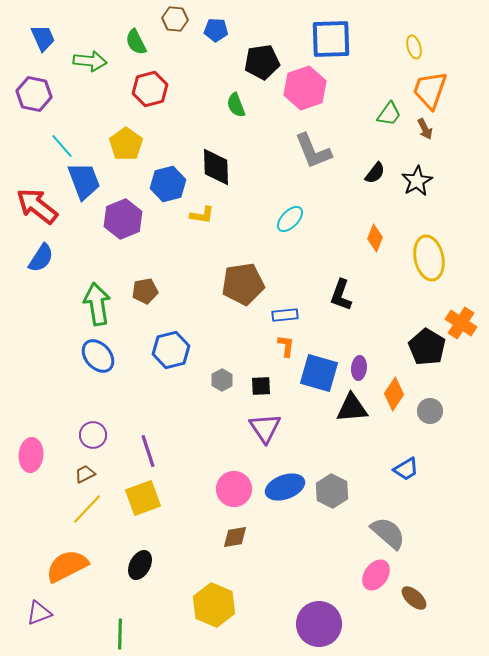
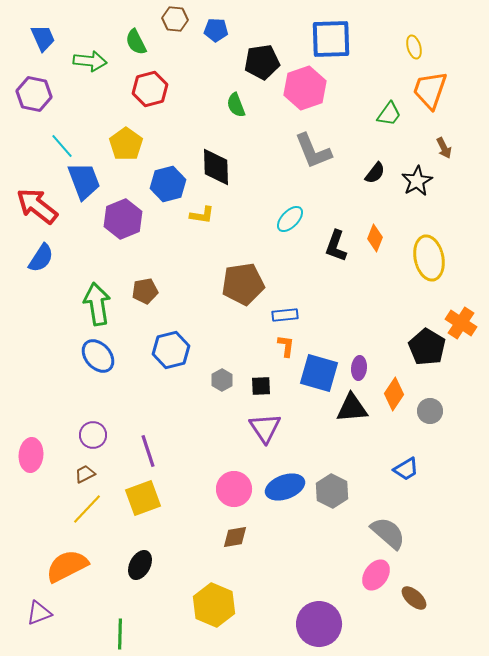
brown arrow at (425, 129): moved 19 px right, 19 px down
black L-shape at (341, 295): moved 5 px left, 49 px up
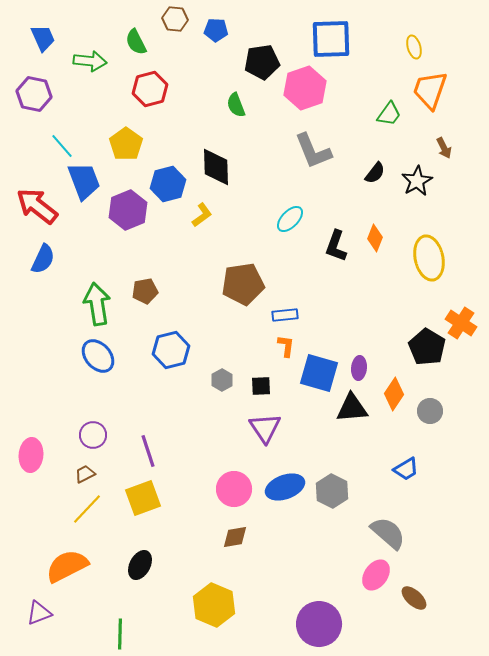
yellow L-shape at (202, 215): rotated 45 degrees counterclockwise
purple hexagon at (123, 219): moved 5 px right, 9 px up
blue semicircle at (41, 258): moved 2 px right, 1 px down; rotated 8 degrees counterclockwise
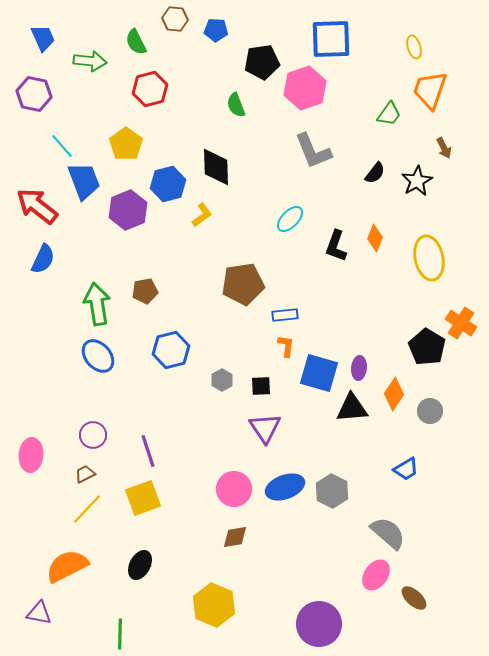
purple triangle at (39, 613): rotated 32 degrees clockwise
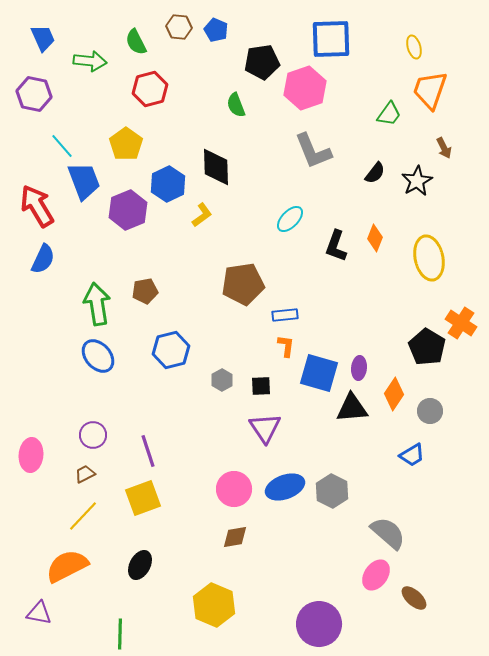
brown hexagon at (175, 19): moved 4 px right, 8 px down
blue pentagon at (216, 30): rotated 20 degrees clockwise
blue hexagon at (168, 184): rotated 12 degrees counterclockwise
red arrow at (37, 206): rotated 21 degrees clockwise
blue trapezoid at (406, 469): moved 6 px right, 14 px up
yellow line at (87, 509): moved 4 px left, 7 px down
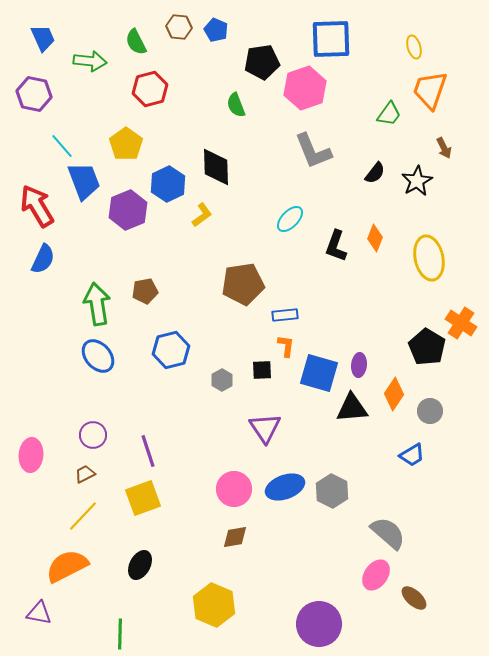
purple ellipse at (359, 368): moved 3 px up
black square at (261, 386): moved 1 px right, 16 px up
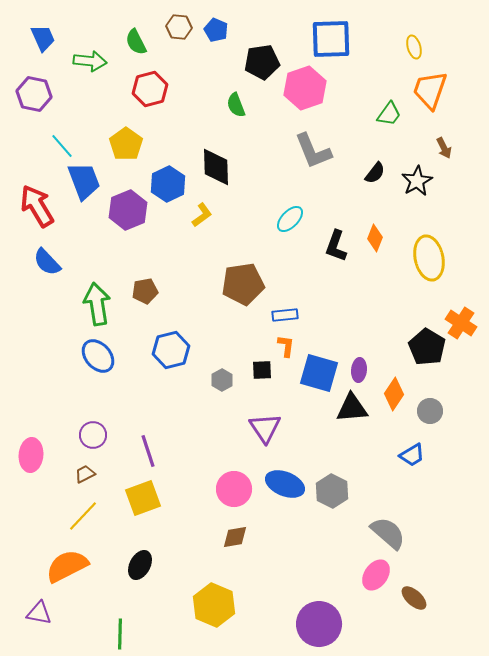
blue semicircle at (43, 259): moved 4 px right, 3 px down; rotated 112 degrees clockwise
purple ellipse at (359, 365): moved 5 px down
blue ellipse at (285, 487): moved 3 px up; rotated 42 degrees clockwise
